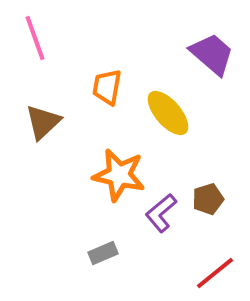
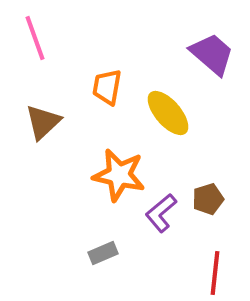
red line: rotated 45 degrees counterclockwise
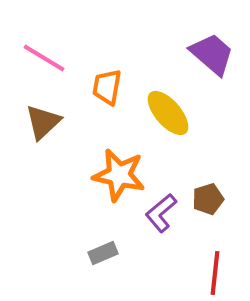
pink line: moved 9 px right, 20 px down; rotated 39 degrees counterclockwise
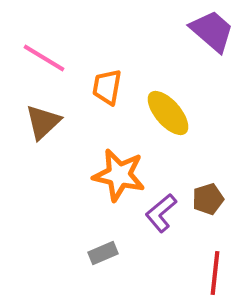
purple trapezoid: moved 23 px up
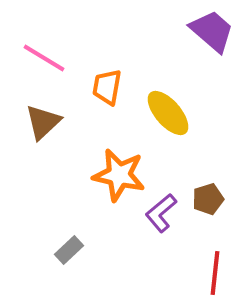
gray rectangle: moved 34 px left, 3 px up; rotated 20 degrees counterclockwise
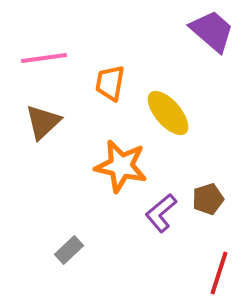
pink line: rotated 39 degrees counterclockwise
orange trapezoid: moved 3 px right, 4 px up
orange star: moved 2 px right, 9 px up
red line: moved 4 px right; rotated 12 degrees clockwise
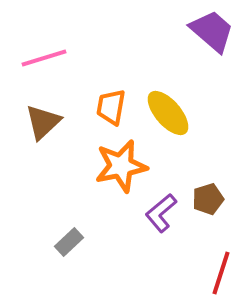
pink line: rotated 9 degrees counterclockwise
orange trapezoid: moved 1 px right, 24 px down
orange star: rotated 24 degrees counterclockwise
gray rectangle: moved 8 px up
red line: moved 2 px right
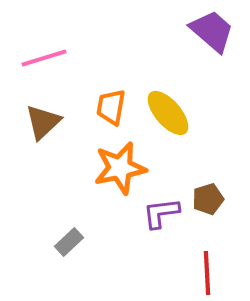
orange star: moved 1 px left, 2 px down
purple L-shape: rotated 33 degrees clockwise
red line: moved 14 px left; rotated 21 degrees counterclockwise
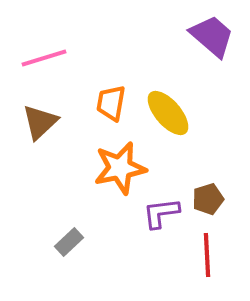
purple trapezoid: moved 5 px down
orange trapezoid: moved 4 px up
brown triangle: moved 3 px left
red line: moved 18 px up
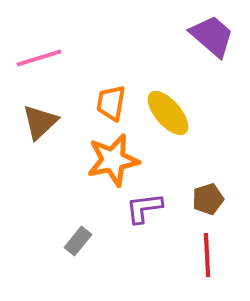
pink line: moved 5 px left
orange star: moved 7 px left, 8 px up
purple L-shape: moved 17 px left, 5 px up
gray rectangle: moved 9 px right, 1 px up; rotated 8 degrees counterclockwise
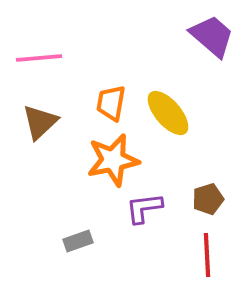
pink line: rotated 12 degrees clockwise
gray rectangle: rotated 32 degrees clockwise
